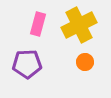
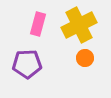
orange circle: moved 4 px up
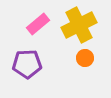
pink rectangle: rotated 35 degrees clockwise
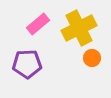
yellow cross: moved 3 px down
orange circle: moved 7 px right
